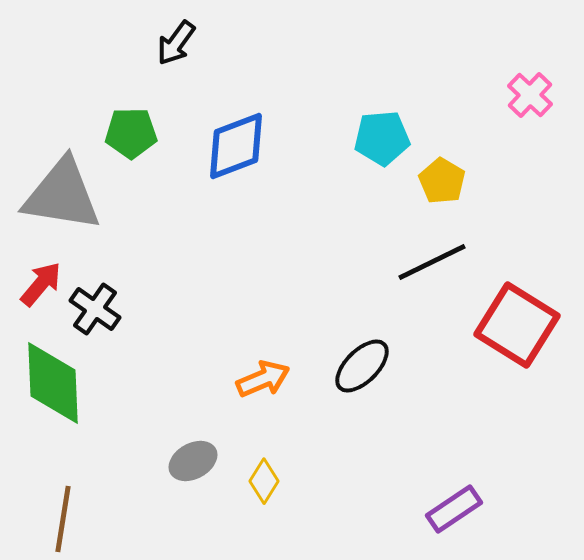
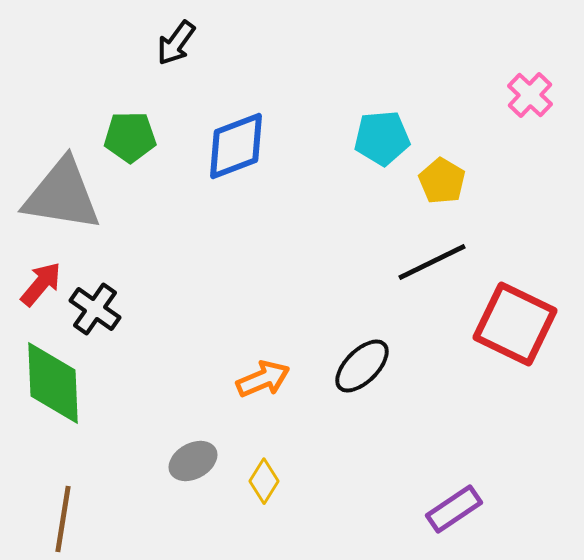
green pentagon: moved 1 px left, 4 px down
red square: moved 2 px left, 1 px up; rotated 6 degrees counterclockwise
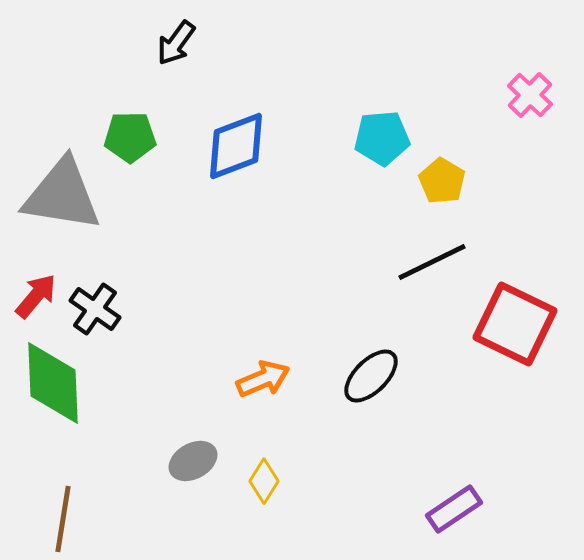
red arrow: moved 5 px left, 12 px down
black ellipse: moved 9 px right, 10 px down
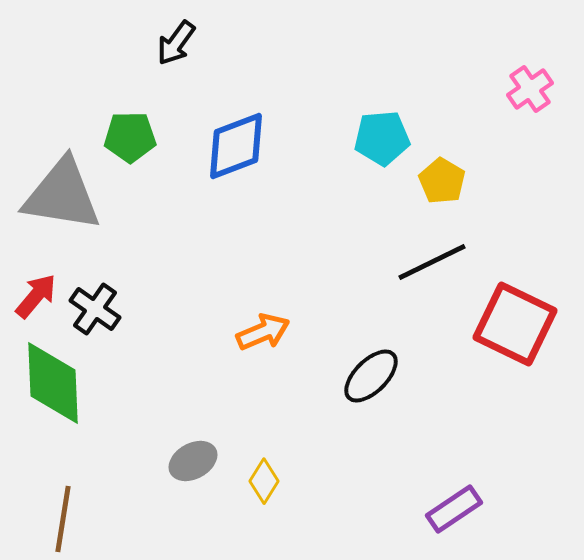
pink cross: moved 6 px up; rotated 12 degrees clockwise
orange arrow: moved 47 px up
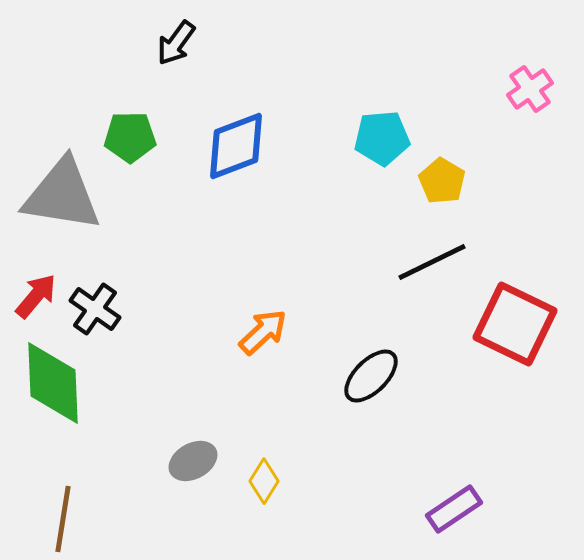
orange arrow: rotated 20 degrees counterclockwise
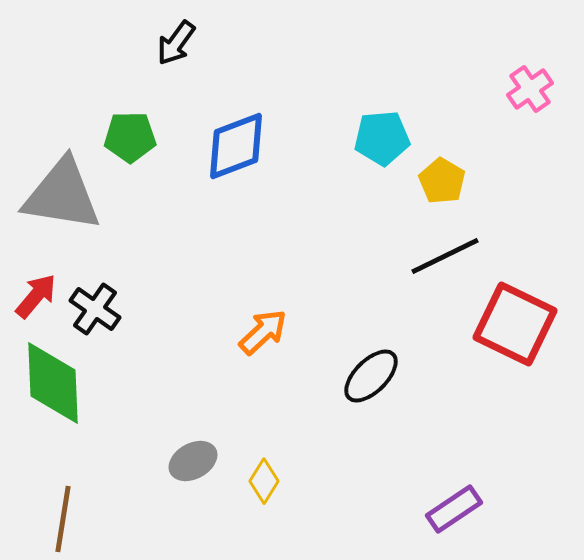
black line: moved 13 px right, 6 px up
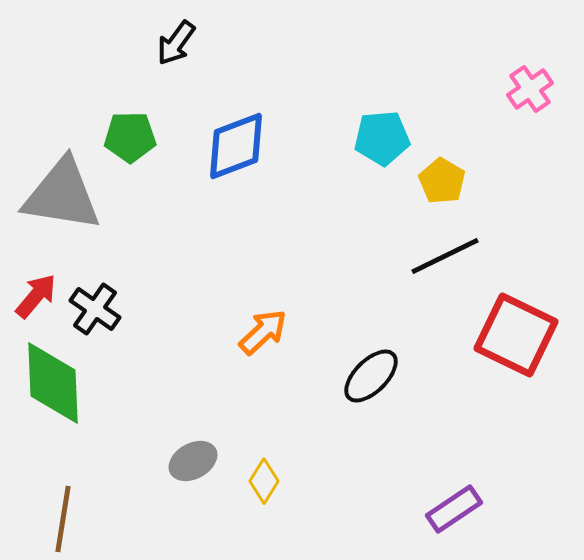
red square: moved 1 px right, 11 px down
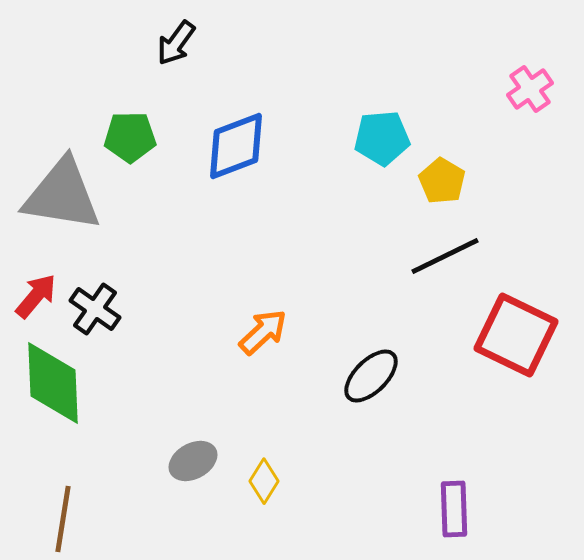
purple rectangle: rotated 58 degrees counterclockwise
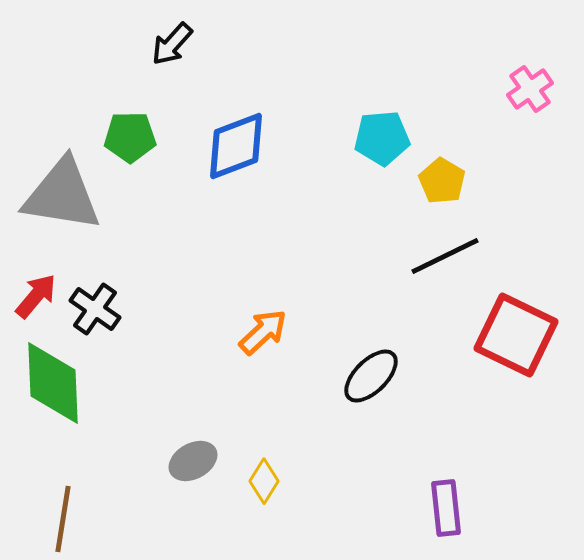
black arrow: moved 4 px left, 1 px down; rotated 6 degrees clockwise
purple rectangle: moved 8 px left, 1 px up; rotated 4 degrees counterclockwise
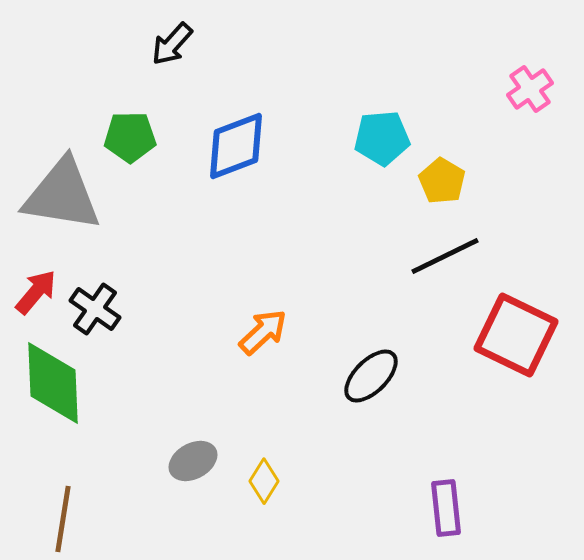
red arrow: moved 4 px up
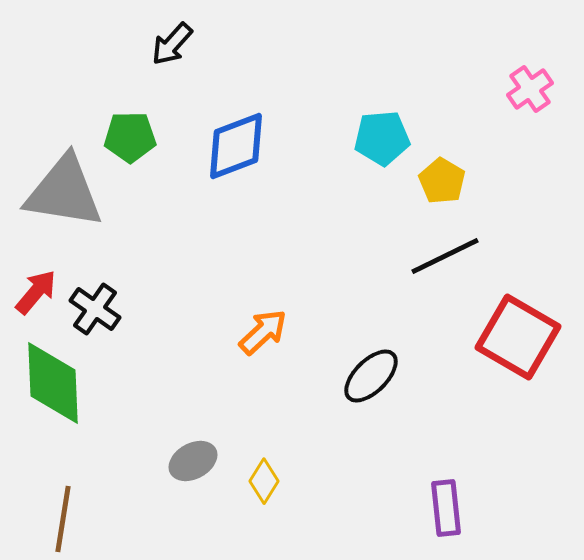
gray triangle: moved 2 px right, 3 px up
red square: moved 2 px right, 2 px down; rotated 4 degrees clockwise
